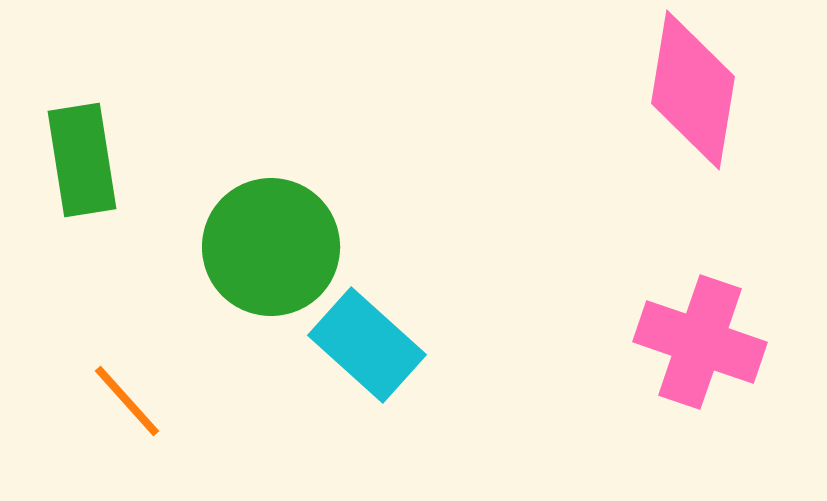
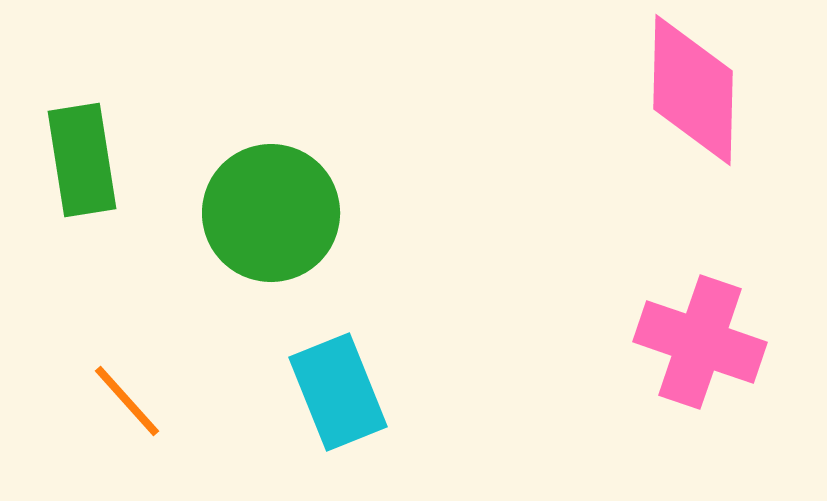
pink diamond: rotated 8 degrees counterclockwise
green circle: moved 34 px up
cyan rectangle: moved 29 px left, 47 px down; rotated 26 degrees clockwise
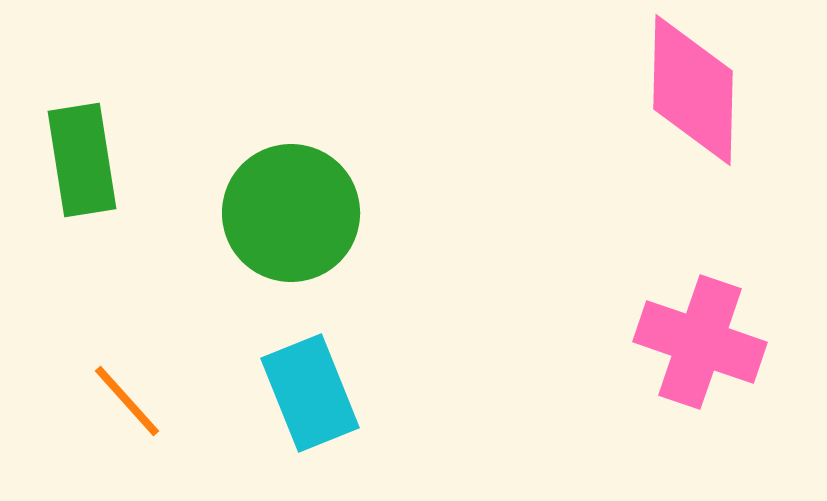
green circle: moved 20 px right
cyan rectangle: moved 28 px left, 1 px down
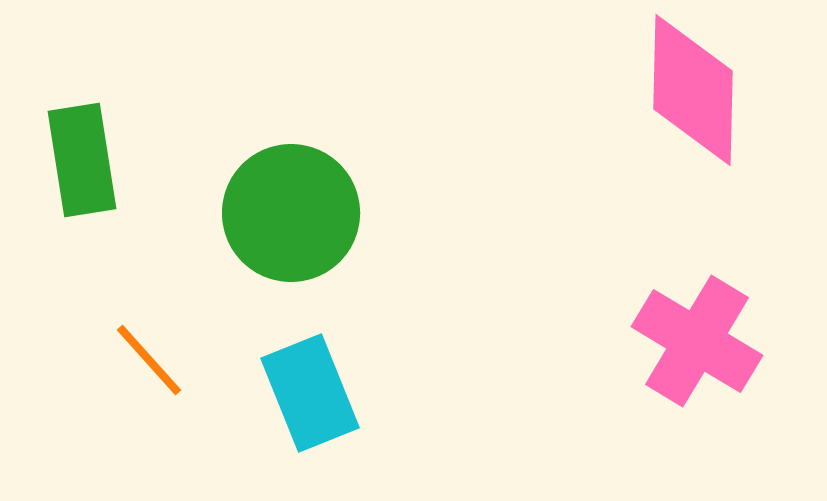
pink cross: moved 3 px left, 1 px up; rotated 12 degrees clockwise
orange line: moved 22 px right, 41 px up
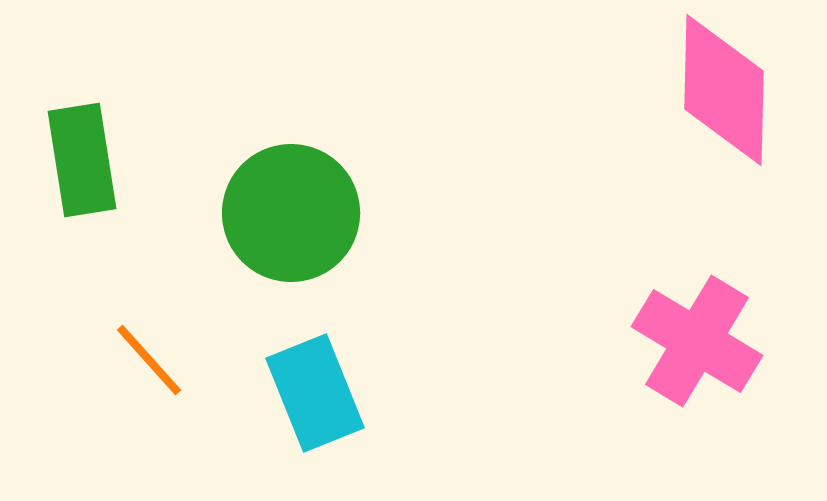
pink diamond: moved 31 px right
cyan rectangle: moved 5 px right
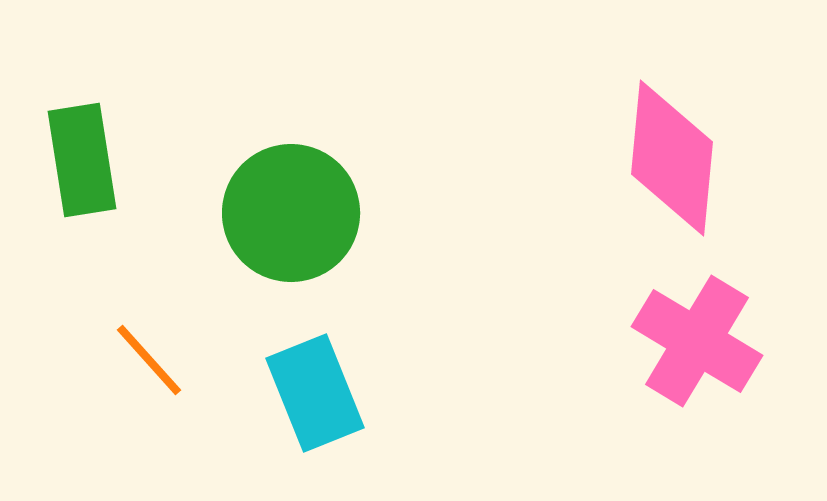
pink diamond: moved 52 px left, 68 px down; rotated 4 degrees clockwise
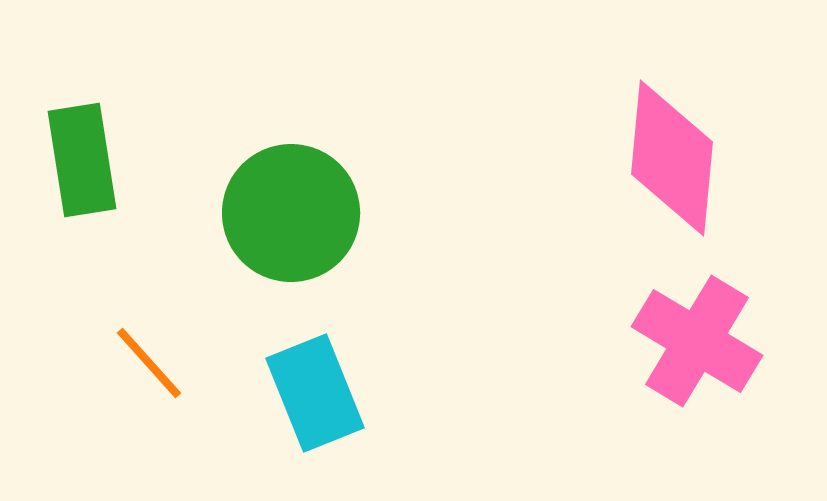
orange line: moved 3 px down
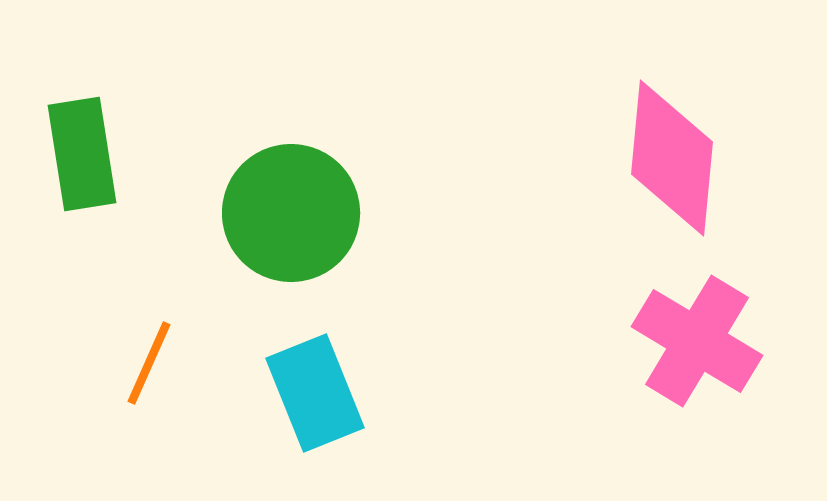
green rectangle: moved 6 px up
orange line: rotated 66 degrees clockwise
